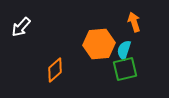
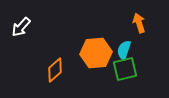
orange arrow: moved 5 px right, 1 px down
orange hexagon: moved 3 px left, 9 px down
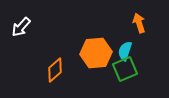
cyan semicircle: moved 1 px right, 1 px down
green square: rotated 10 degrees counterclockwise
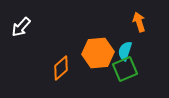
orange arrow: moved 1 px up
orange hexagon: moved 2 px right
orange diamond: moved 6 px right, 2 px up
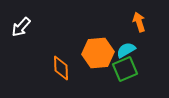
cyan semicircle: moved 1 px right, 1 px up; rotated 42 degrees clockwise
orange diamond: rotated 50 degrees counterclockwise
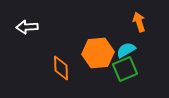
white arrow: moved 6 px right; rotated 45 degrees clockwise
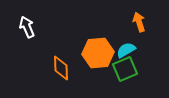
white arrow: rotated 70 degrees clockwise
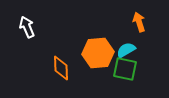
green square: rotated 35 degrees clockwise
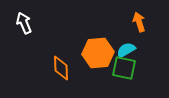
white arrow: moved 3 px left, 4 px up
green square: moved 1 px left, 1 px up
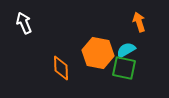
orange hexagon: rotated 16 degrees clockwise
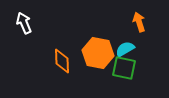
cyan semicircle: moved 1 px left, 1 px up
orange diamond: moved 1 px right, 7 px up
